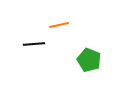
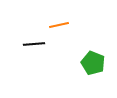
green pentagon: moved 4 px right, 3 px down
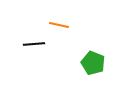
orange line: rotated 24 degrees clockwise
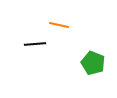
black line: moved 1 px right
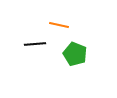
green pentagon: moved 18 px left, 9 px up
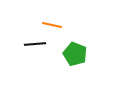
orange line: moved 7 px left
